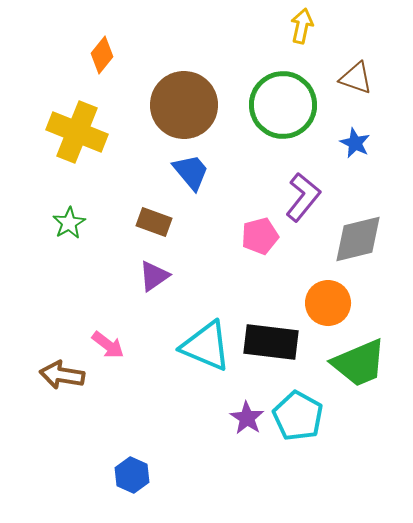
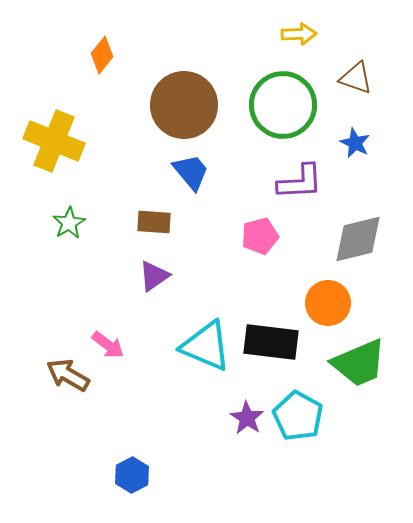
yellow arrow: moved 3 px left, 8 px down; rotated 76 degrees clockwise
yellow cross: moved 23 px left, 9 px down
purple L-shape: moved 3 px left, 15 px up; rotated 48 degrees clockwise
brown rectangle: rotated 16 degrees counterclockwise
brown arrow: moved 6 px right; rotated 21 degrees clockwise
blue hexagon: rotated 8 degrees clockwise
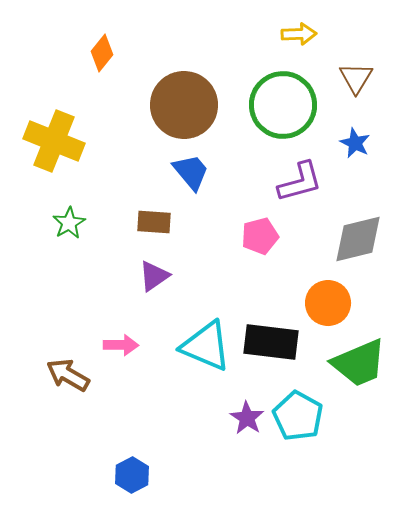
orange diamond: moved 2 px up
brown triangle: rotated 42 degrees clockwise
purple L-shape: rotated 12 degrees counterclockwise
pink arrow: moved 13 px right; rotated 36 degrees counterclockwise
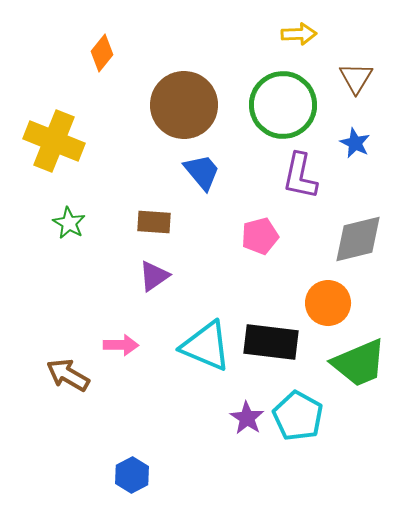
blue trapezoid: moved 11 px right
purple L-shape: moved 6 px up; rotated 117 degrees clockwise
green star: rotated 12 degrees counterclockwise
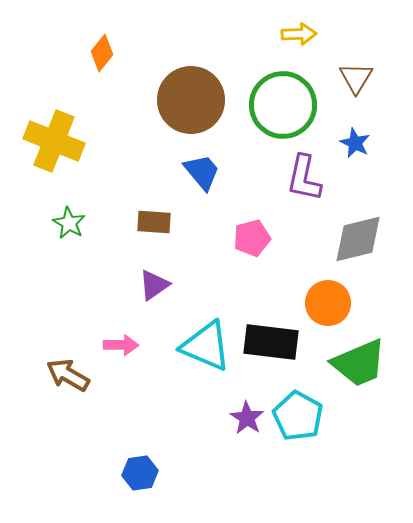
brown circle: moved 7 px right, 5 px up
purple L-shape: moved 4 px right, 2 px down
pink pentagon: moved 8 px left, 2 px down
purple triangle: moved 9 px down
blue hexagon: moved 8 px right, 2 px up; rotated 20 degrees clockwise
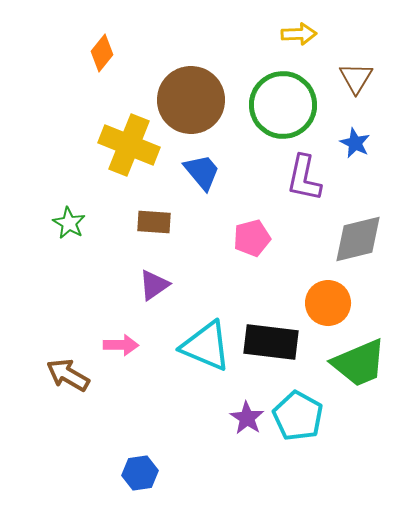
yellow cross: moved 75 px right, 4 px down
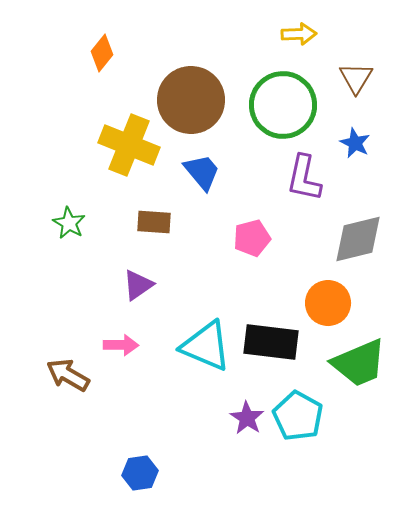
purple triangle: moved 16 px left
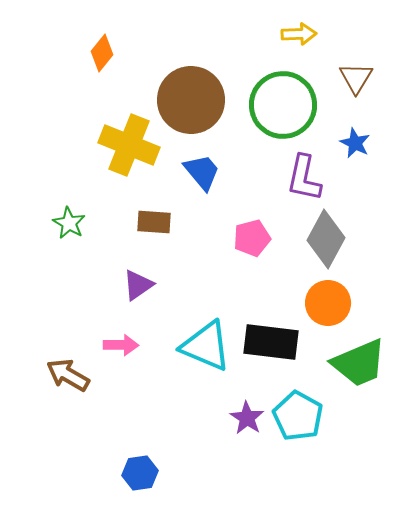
gray diamond: moved 32 px left; rotated 48 degrees counterclockwise
